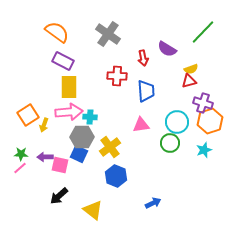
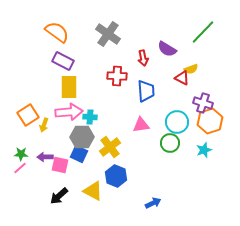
red triangle: moved 7 px left, 3 px up; rotated 42 degrees clockwise
yellow triangle: moved 19 px up; rotated 10 degrees counterclockwise
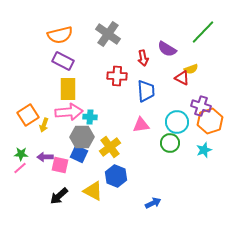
orange semicircle: moved 3 px right, 3 px down; rotated 130 degrees clockwise
yellow rectangle: moved 1 px left, 2 px down
purple cross: moved 2 px left, 3 px down
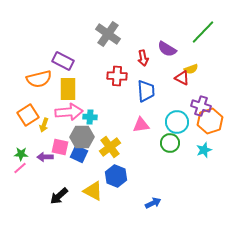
orange semicircle: moved 21 px left, 44 px down
pink square: moved 18 px up
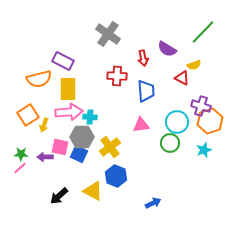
yellow semicircle: moved 3 px right, 4 px up
